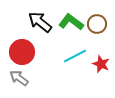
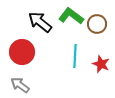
green L-shape: moved 6 px up
cyan line: rotated 60 degrees counterclockwise
gray arrow: moved 1 px right, 7 px down
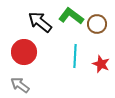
red circle: moved 2 px right
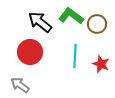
red circle: moved 6 px right
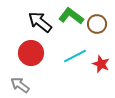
red circle: moved 1 px right, 1 px down
cyan line: rotated 60 degrees clockwise
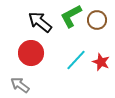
green L-shape: rotated 65 degrees counterclockwise
brown circle: moved 4 px up
cyan line: moved 1 px right, 4 px down; rotated 20 degrees counterclockwise
red star: moved 2 px up
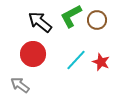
red circle: moved 2 px right, 1 px down
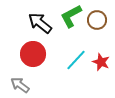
black arrow: moved 1 px down
